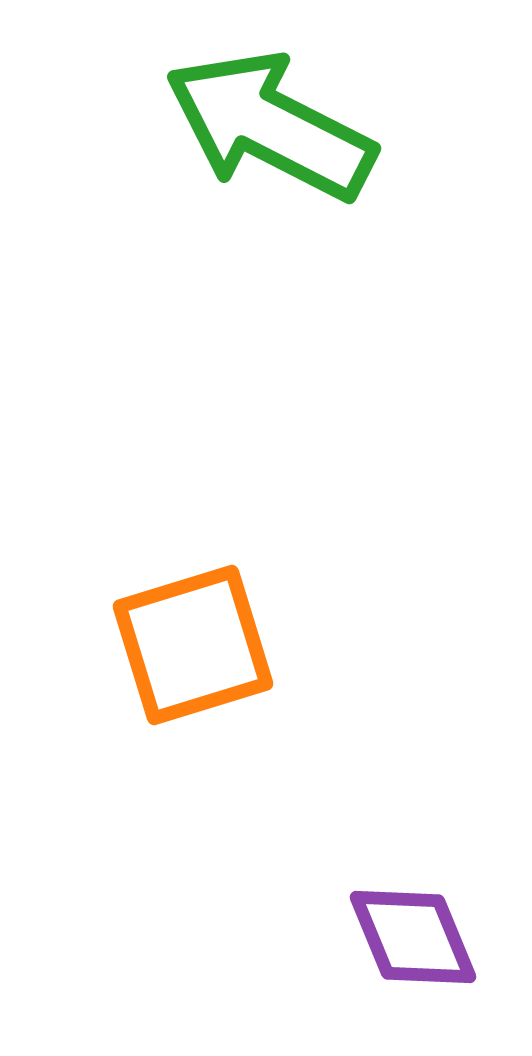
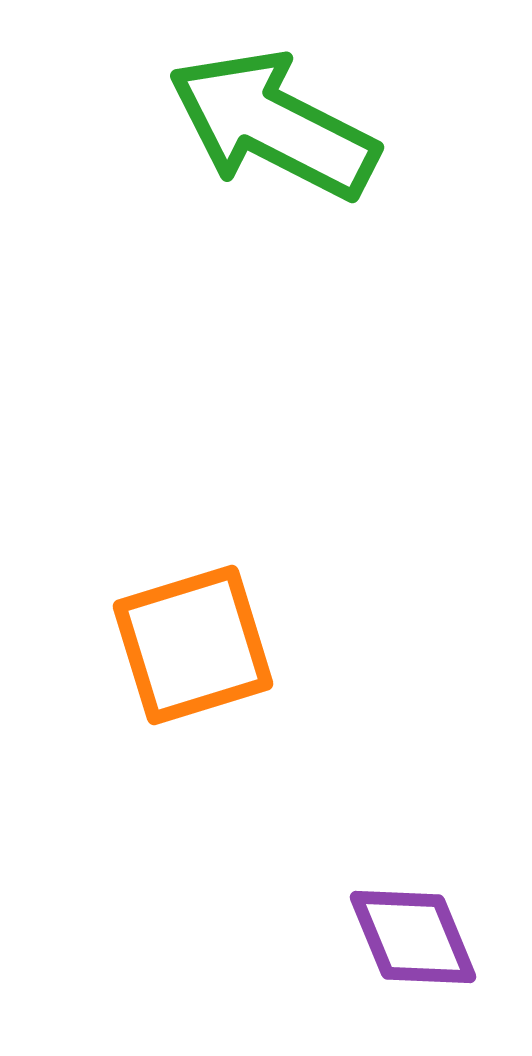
green arrow: moved 3 px right, 1 px up
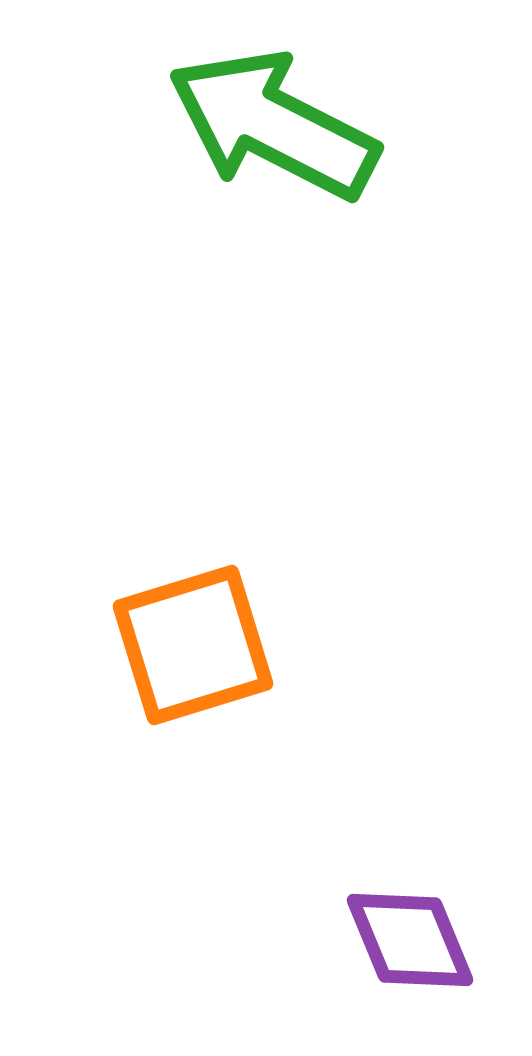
purple diamond: moved 3 px left, 3 px down
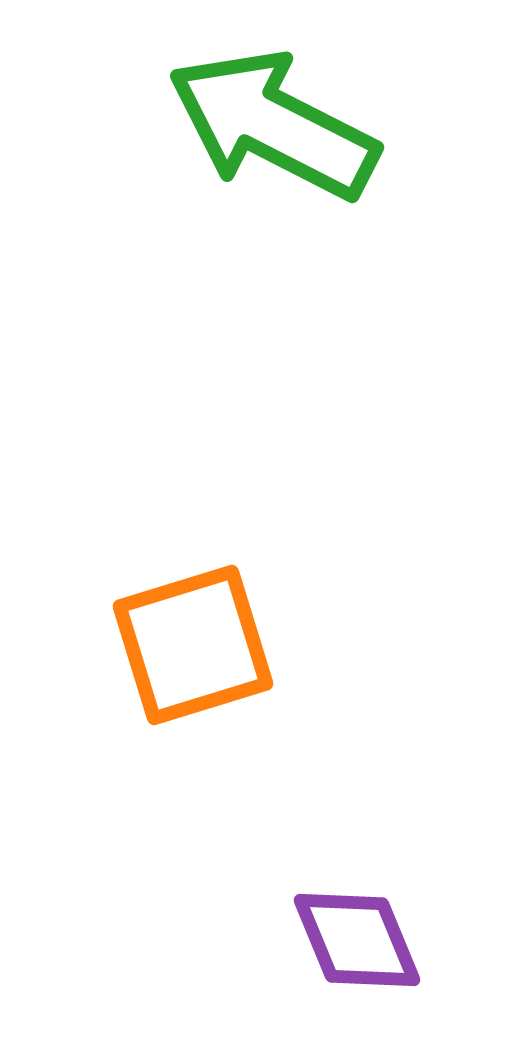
purple diamond: moved 53 px left
